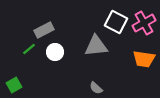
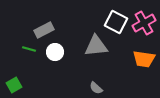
green line: rotated 56 degrees clockwise
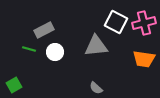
pink cross: rotated 15 degrees clockwise
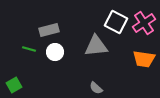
pink cross: rotated 20 degrees counterclockwise
gray rectangle: moved 5 px right; rotated 12 degrees clockwise
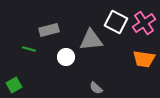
gray triangle: moved 5 px left, 6 px up
white circle: moved 11 px right, 5 px down
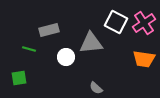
gray triangle: moved 3 px down
green square: moved 5 px right, 7 px up; rotated 21 degrees clockwise
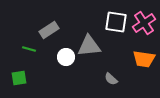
white square: rotated 20 degrees counterclockwise
gray rectangle: rotated 18 degrees counterclockwise
gray triangle: moved 2 px left, 3 px down
gray semicircle: moved 15 px right, 9 px up
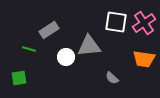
gray semicircle: moved 1 px right, 1 px up
